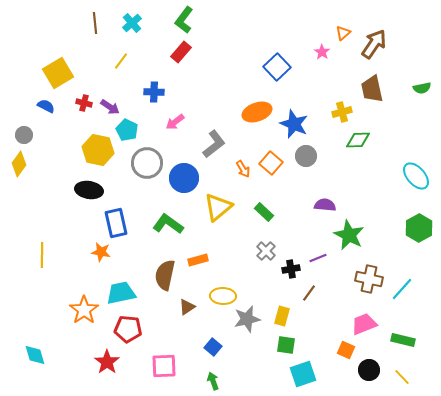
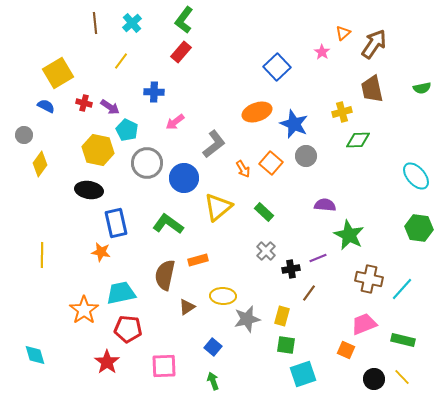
yellow diamond at (19, 164): moved 21 px right
green hexagon at (419, 228): rotated 24 degrees counterclockwise
black circle at (369, 370): moved 5 px right, 9 px down
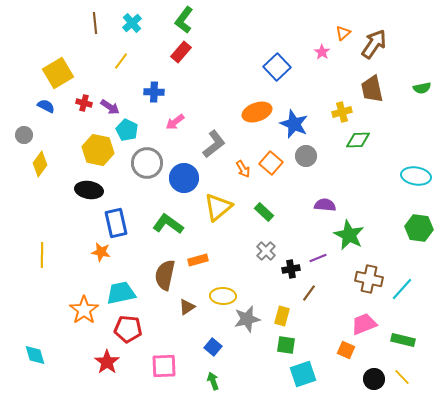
cyan ellipse at (416, 176): rotated 40 degrees counterclockwise
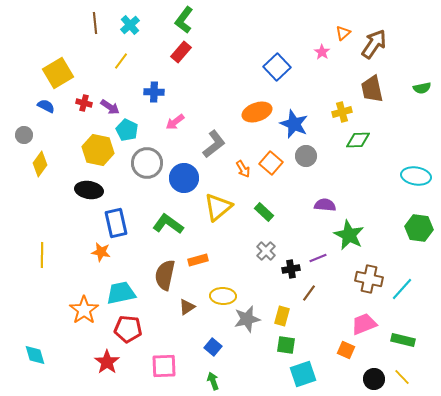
cyan cross at (132, 23): moved 2 px left, 2 px down
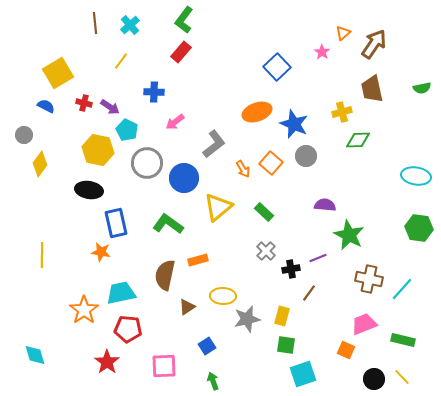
blue square at (213, 347): moved 6 px left, 1 px up; rotated 18 degrees clockwise
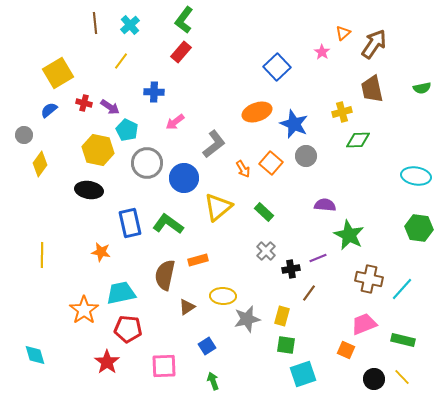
blue semicircle at (46, 106): moved 3 px right, 4 px down; rotated 66 degrees counterclockwise
blue rectangle at (116, 223): moved 14 px right
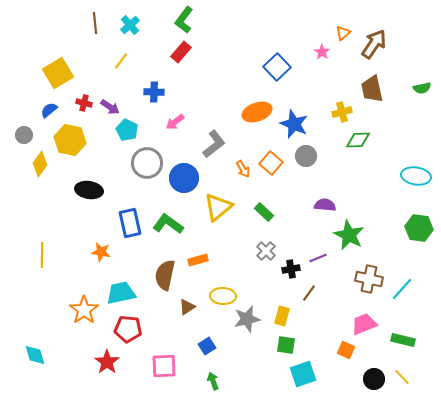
yellow hexagon at (98, 150): moved 28 px left, 10 px up
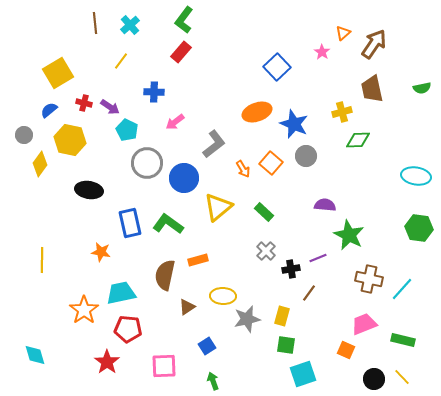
yellow line at (42, 255): moved 5 px down
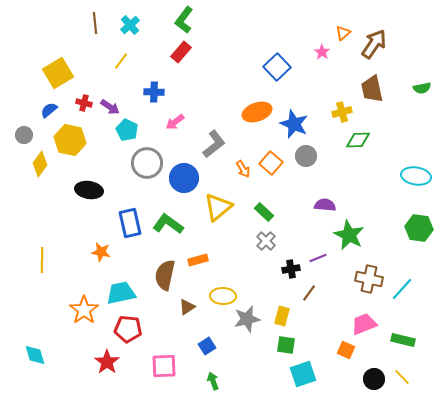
gray cross at (266, 251): moved 10 px up
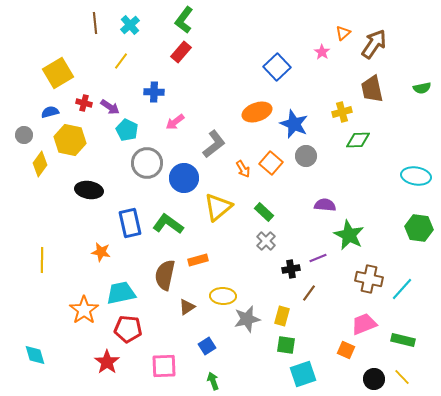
blue semicircle at (49, 110): moved 1 px right, 2 px down; rotated 24 degrees clockwise
